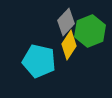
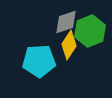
gray diamond: rotated 28 degrees clockwise
cyan pentagon: rotated 16 degrees counterclockwise
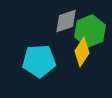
gray diamond: moved 1 px up
yellow diamond: moved 13 px right, 7 px down
